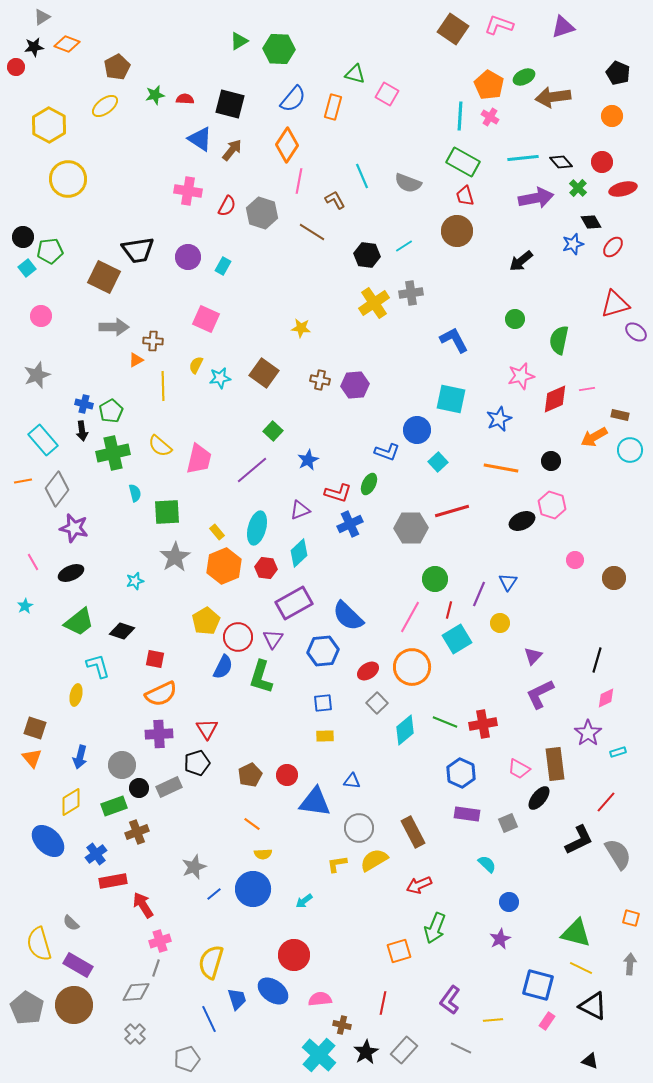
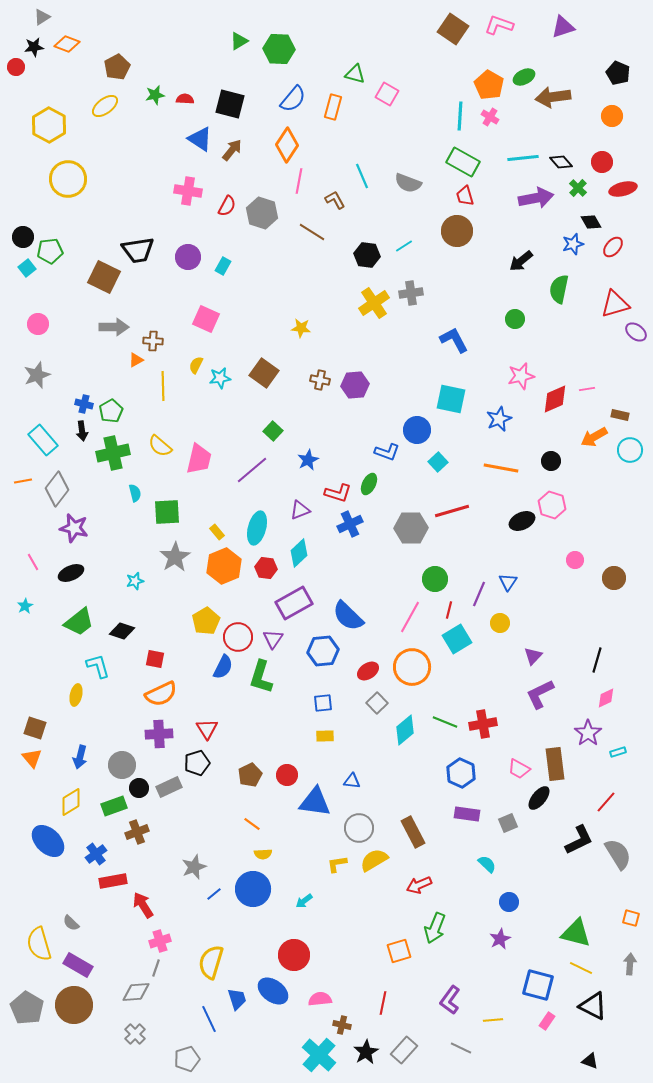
pink circle at (41, 316): moved 3 px left, 8 px down
green semicircle at (559, 340): moved 51 px up
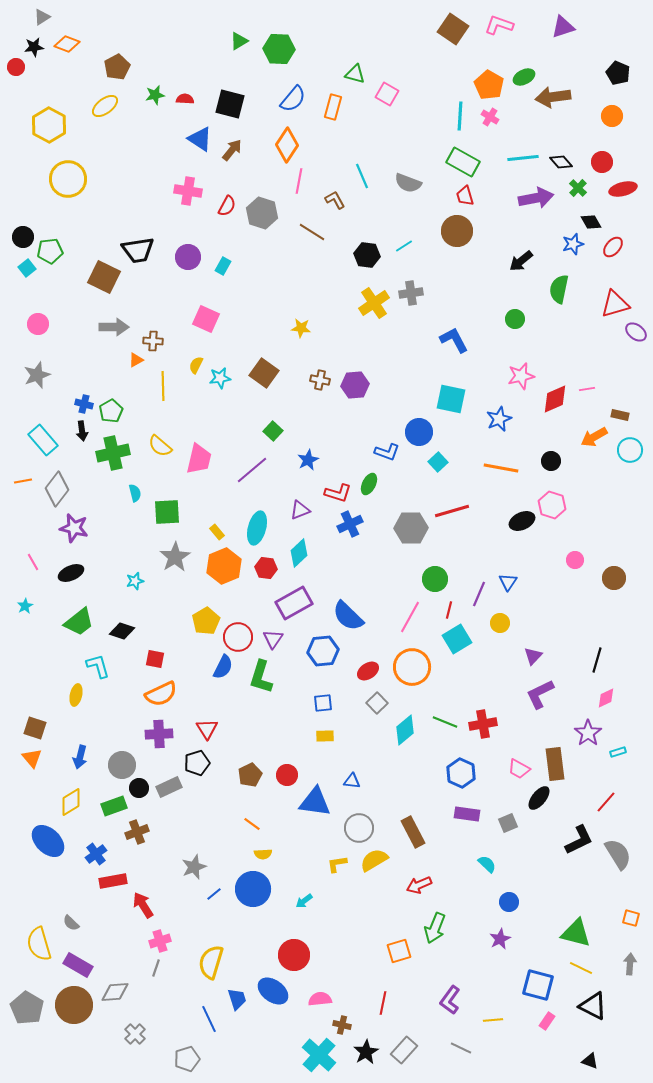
blue circle at (417, 430): moved 2 px right, 2 px down
gray diamond at (136, 992): moved 21 px left
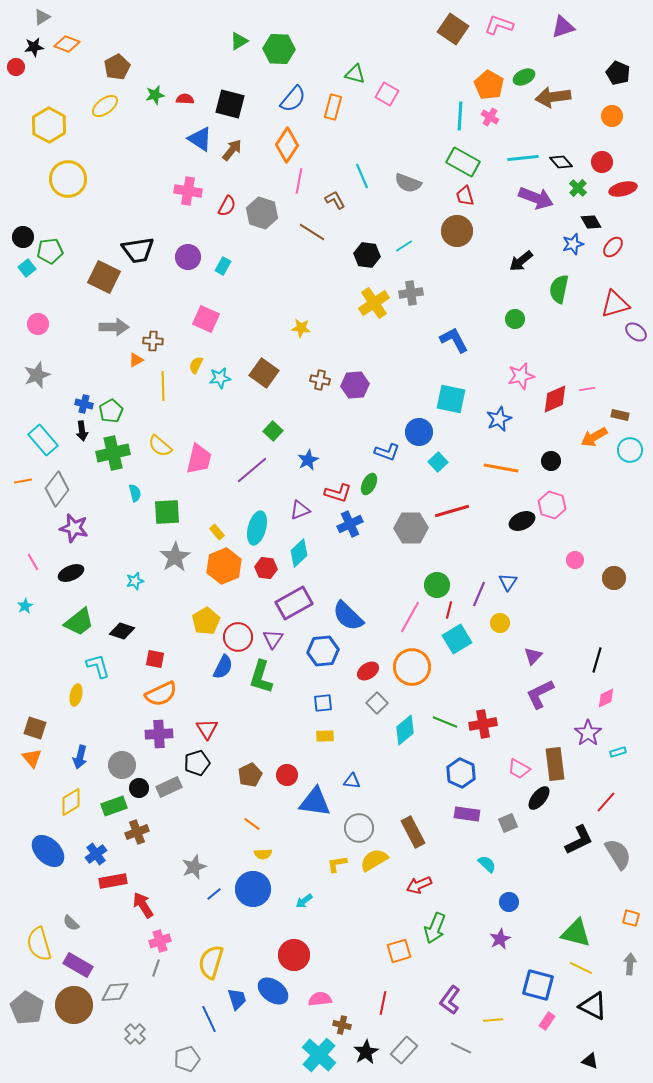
purple arrow at (536, 198): rotated 32 degrees clockwise
green circle at (435, 579): moved 2 px right, 6 px down
blue ellipse at (48, 841): moved 10 px down
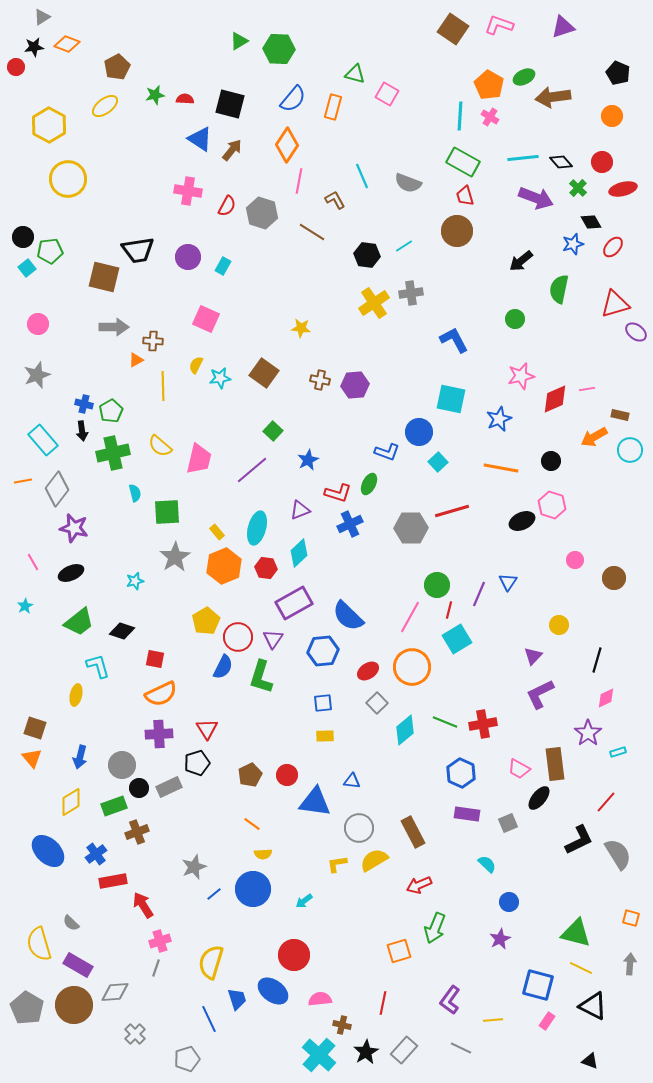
brown square at (104, 277): rotated 12 degrees counterclockwise
yellow circle at (500, 623): moved 59 px right, 2 px down
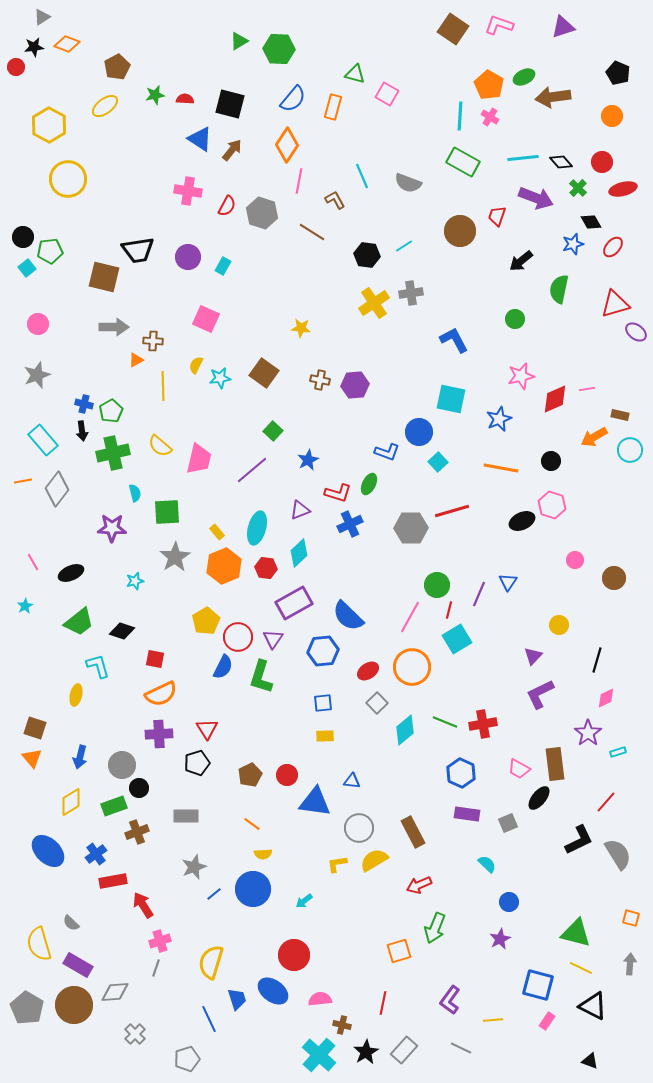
red trapezoid at (465, 196): moved 32 px right, 20 px down; rotated 35 degrees clockwise
brown circle at (457, 231): moved 3 px right
purple star at (74, 528): moved 38 px right; rotated 12 degrees counterclockwise
gray rectangle at (169, 787): moved 17 px right, 29 px down; rotated 25 degrees clockwise
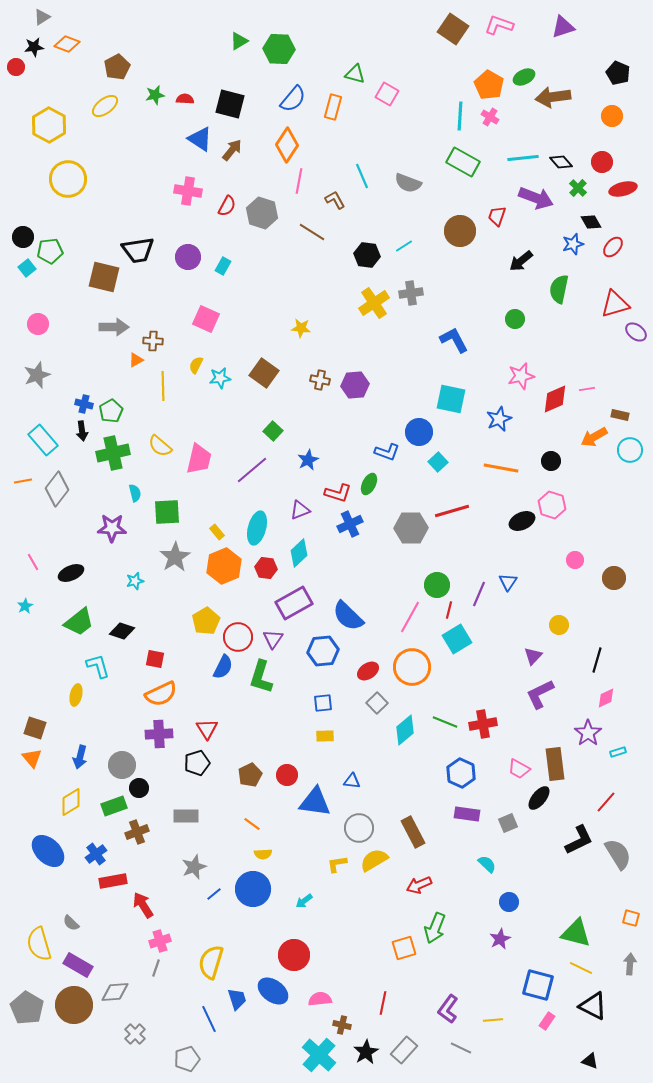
orange square at (399, 951): moved 5 px right, 3 px up
purple L-shape at (450, 1000): moved 2 px left, 9 px down
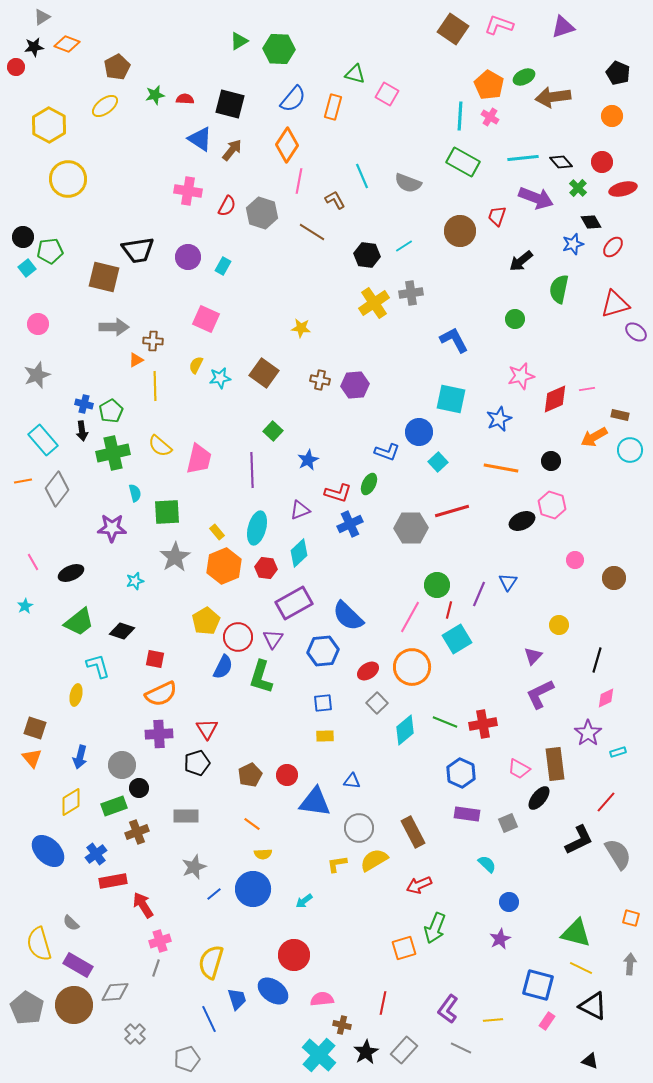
yellow line at (163, 386): moved 8 px left
purple line at (252, 470): rotated 52 degrees counterclockwise
pink semicircle at (320, 999): moved 2 px right
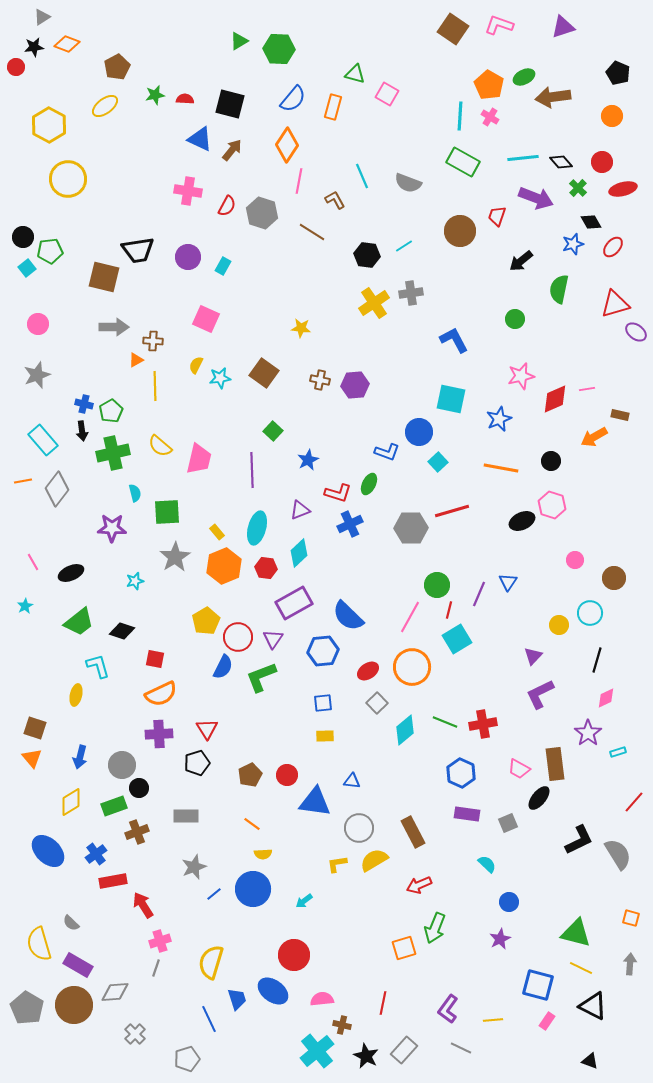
blue triangle at (200, 139): rotated 8 degrees counterclockwise
cyan circle at (630, 450): moved 40 px left, 163 px down
green L-shape at (261, 677): rotated 52 degrees clockwise
red line at (606, 802): moved 28 px right
black star at (366, 1052): moved 4 px down; rotated 15 degrees counterclockwise
cyan cross at (319, 1055): moved 2 px left, 4 px up; rotated 8 degrees clockwise
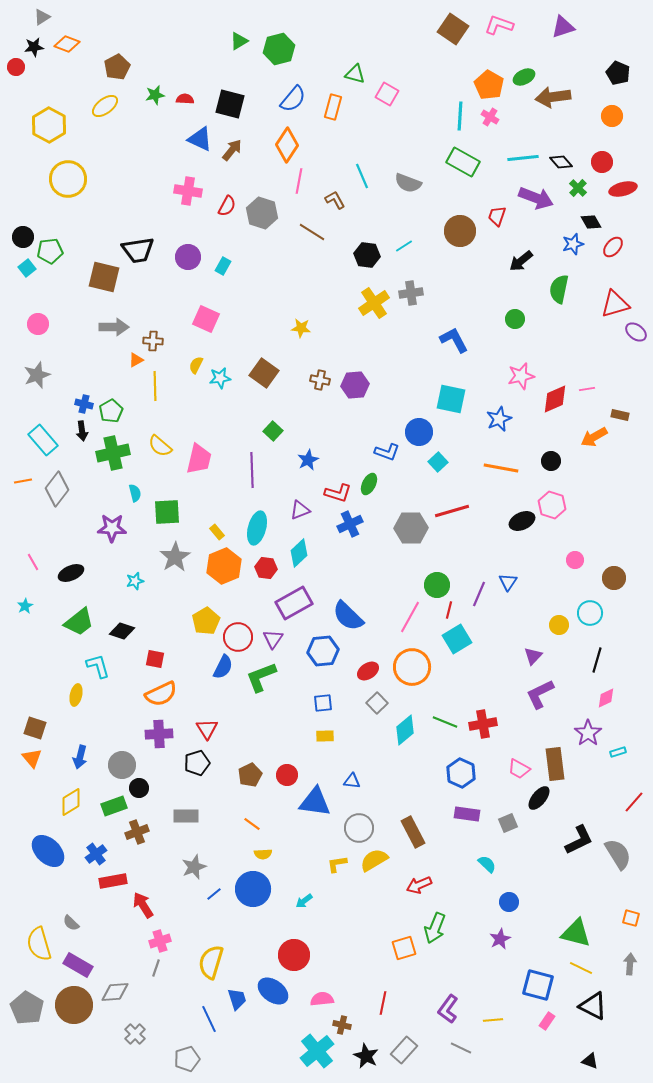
green hexagon at (279, 49): rotated 16 degrees counterclockwise
